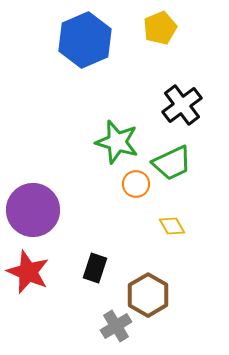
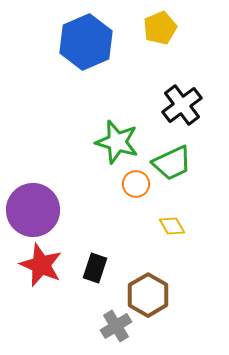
blue hexagon: moved 1 px right, 2 px down
red star: moved 13 px right, 7 px up
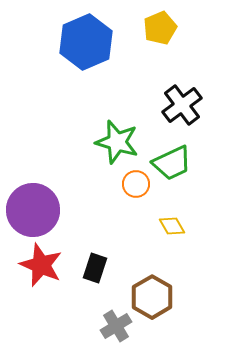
brown hexagon: moved 4 px right, 2 px down
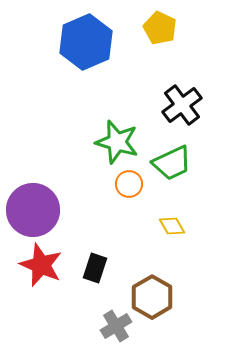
yellow pentagon: rotated 24 degrees counterclockwise
orange circle: moved 7 px left
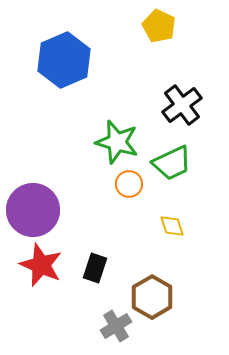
yellow pentagon: moved 1 px left, 2 px up
blue hexagon: moved 22 px left, 18 px down
yellow diamond: rotated 12 degrees clockwise
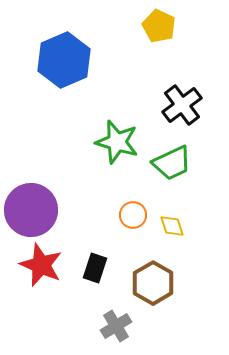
orange circle: moved 4 px right, 31 px down
purple circle: moved 2 px left
brown hexagon: moved 1 px right, 14 px up
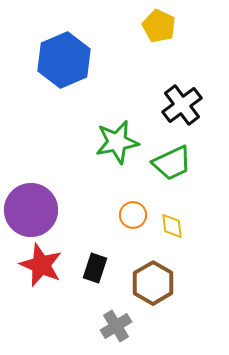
green star: rotated 27 degrees counterclockwise
yellow diamond: rotated 12 degrees clockwise
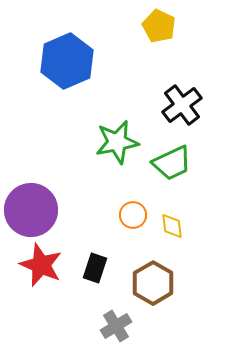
blue hexagon: moved 3 px right, 1 px down
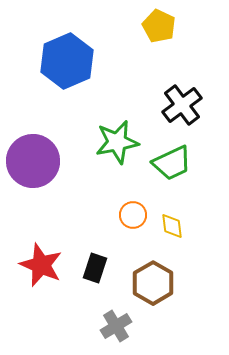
purple circle: moved 2 px right, 49 px up
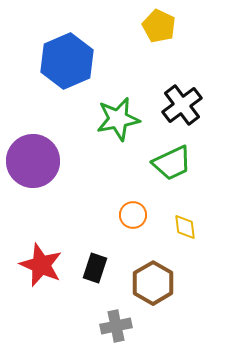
green star: moved 1 px right, 23 px up
yellow diamond: moved 13 px right, 1 px down
gray cross: rotated 20 degrees clockwise
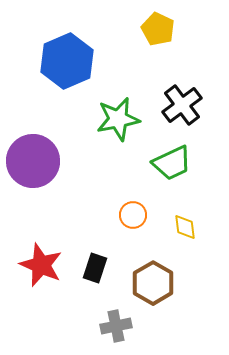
yellow pentagon: moved 1 px left, 3 px down
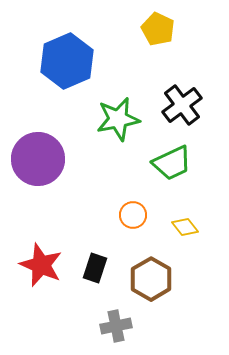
purple circle: moved 5 px right, 2 px up
yellow diamond: rotated 32 degrees counterclockwise
brown hexagon: moved 2 px left, 4 px up
